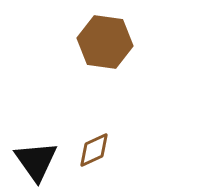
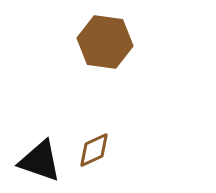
black triangle: moved 4 px right; rotated 36 degrees counterclockwise
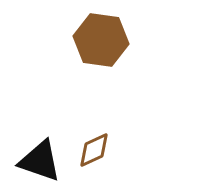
brown hexagon: moved 4 px left, 2 px up
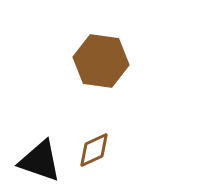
brown hexagon: moved 21 px down
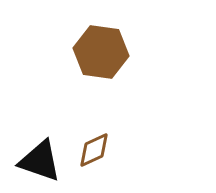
brown hexagon: moved 9 px up
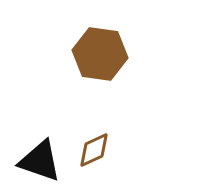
brown hexagon: moved 1 px left, 2 px down
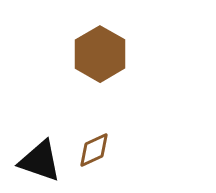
brown hexagon: rotated 22 degrees clockwise
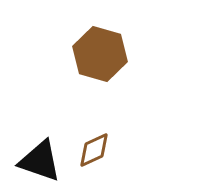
brown hexagon: rotated 14 degrees counterclockwise
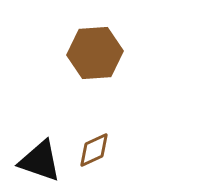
brown hexagon: moved 5 px left, 1 px up; rotated 20 degrees counterclockwise
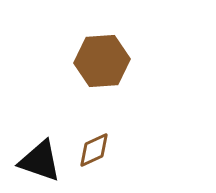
brown hexagon: moved 7 px right, 8 px down
